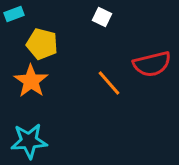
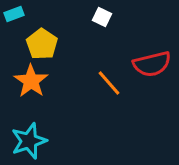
yellow pentagon: rotated 20 degrees clockwise
cyan star: rotated 15 degrees counterclockwise
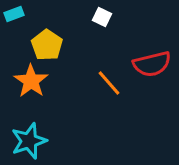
yellow pentagon: moved 5 px right, 1 px down
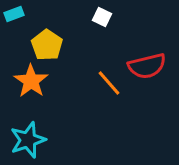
red semicircle: moved 5 px left, 2 px down
cyan star: moved 1 px left, 1 px up
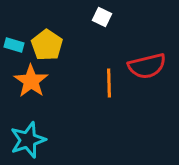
cyan rectangle: moved 31 px down; rotated 36 degrees clockwise
orange line: rotated 40 degrees clockwise
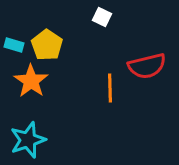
orange line: moved 1 px right, 5 px down
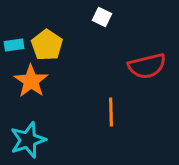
cyan rectangle: rotated 24 degrees counterclockwise
orange line: moved 1 px right, 24 px down
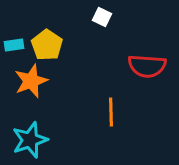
red semicircle: rotated 18 degrees clockwise
orange star: rotated 16 degrees clockwise
cyan star: moved 2 px right
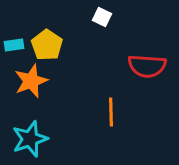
cyan star: moved 1 px up
